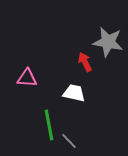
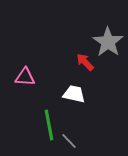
gray star: rotated 24 degrees clockwise
red arrow: rotated 18 degrees counterclockwise
pink triangle: moved 2 px left, 1 px up
white trapezoid: moved 1 px down
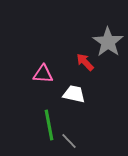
pink triangle: moved 18 px right, 3 px up
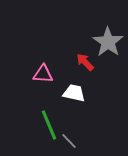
white trapezoid: moved 1 px up
green line: rotated 12 degrees counterclockwise
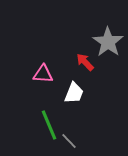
white trapezoid: rotated 100 degrees clockwise
